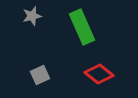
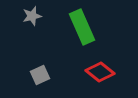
red diamond: moved 1 px right, 2 px up
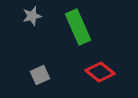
green rectangle: moved 4 px left
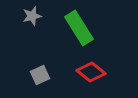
green rectangle: moved 1 px right, 1 px down; rotated 8 degrees counterclockwise
red diamond: moved 9 px left
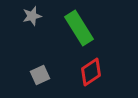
red diamond: rotated 72 degrees counterclockwise
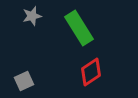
gray square: moved 16 px left, 6 px down
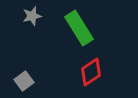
gray square: rotated 12 degrees counterclockwise
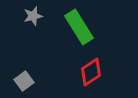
gray star: moved 1 px right
green rectangle: moved 1 px up
